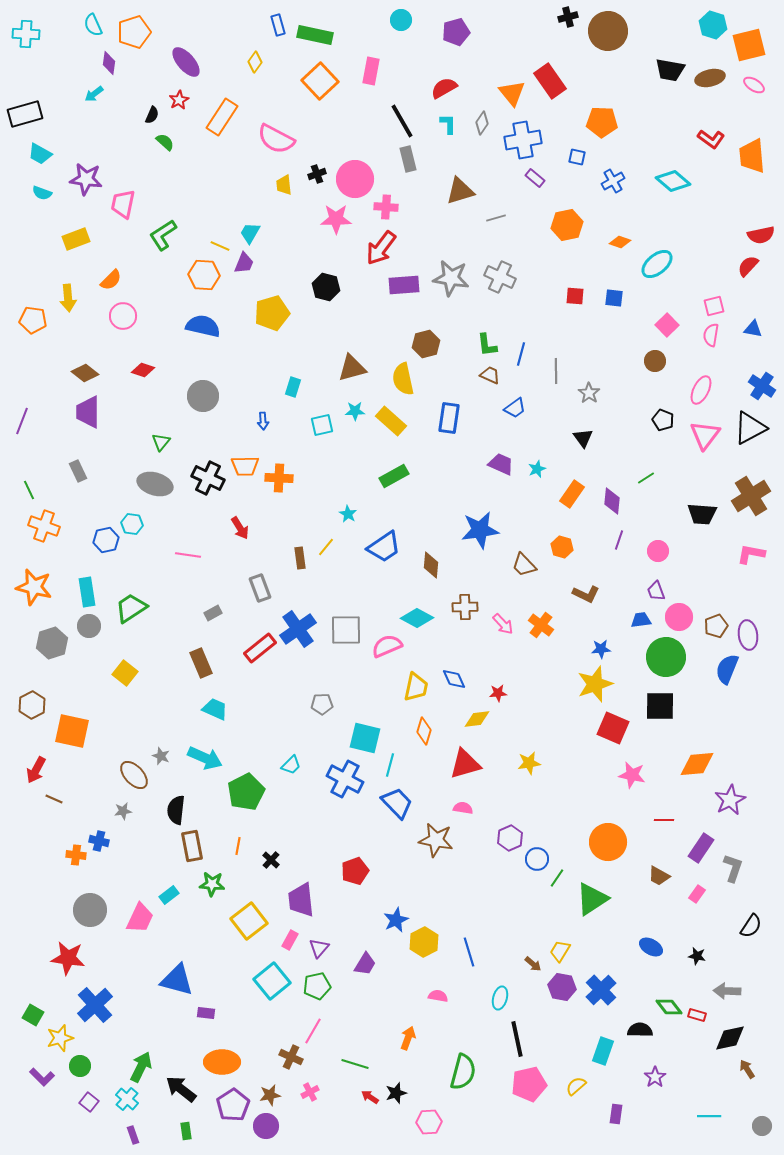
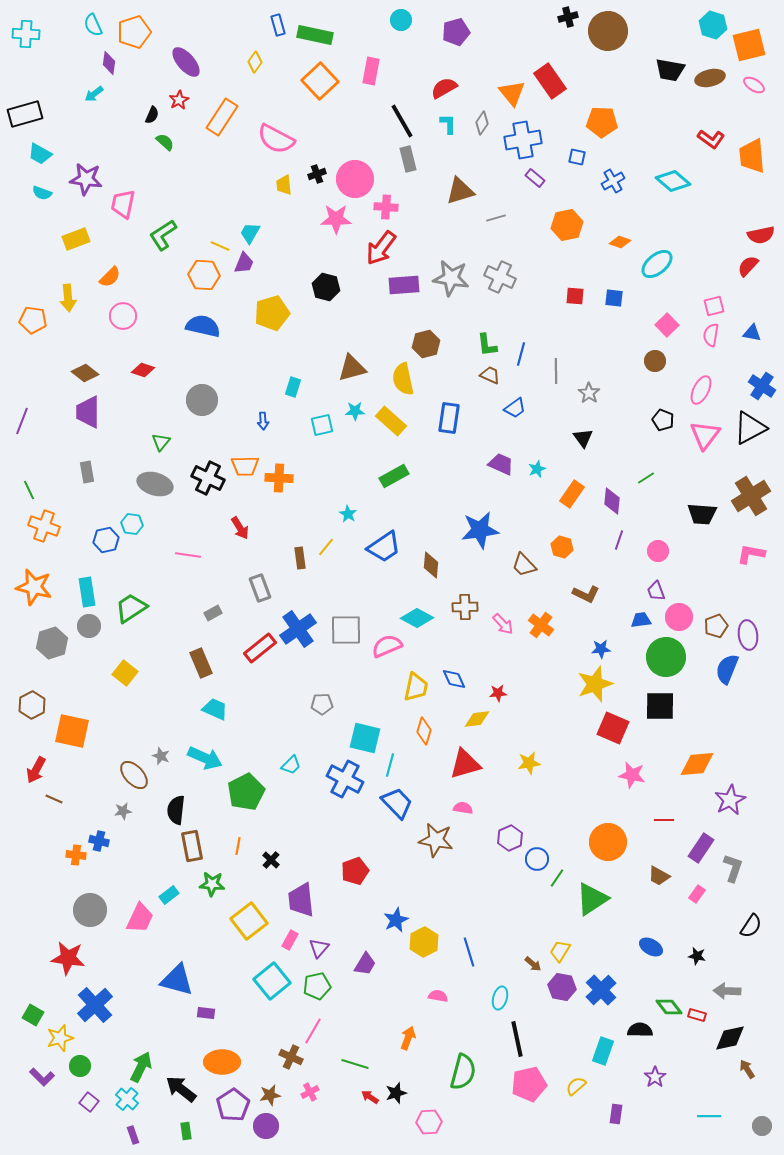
orange semicircle at (111, 280): moved 1 px left, 3 px up
blue triangle at (753, 329): moved 1 px left, 4 px down
gray circle at (203, 396): moved 1 px left, 4 px down
gray rectangle at (78, 471): moved 9 px right, 1 px down; rotated 15 degrees clockwise
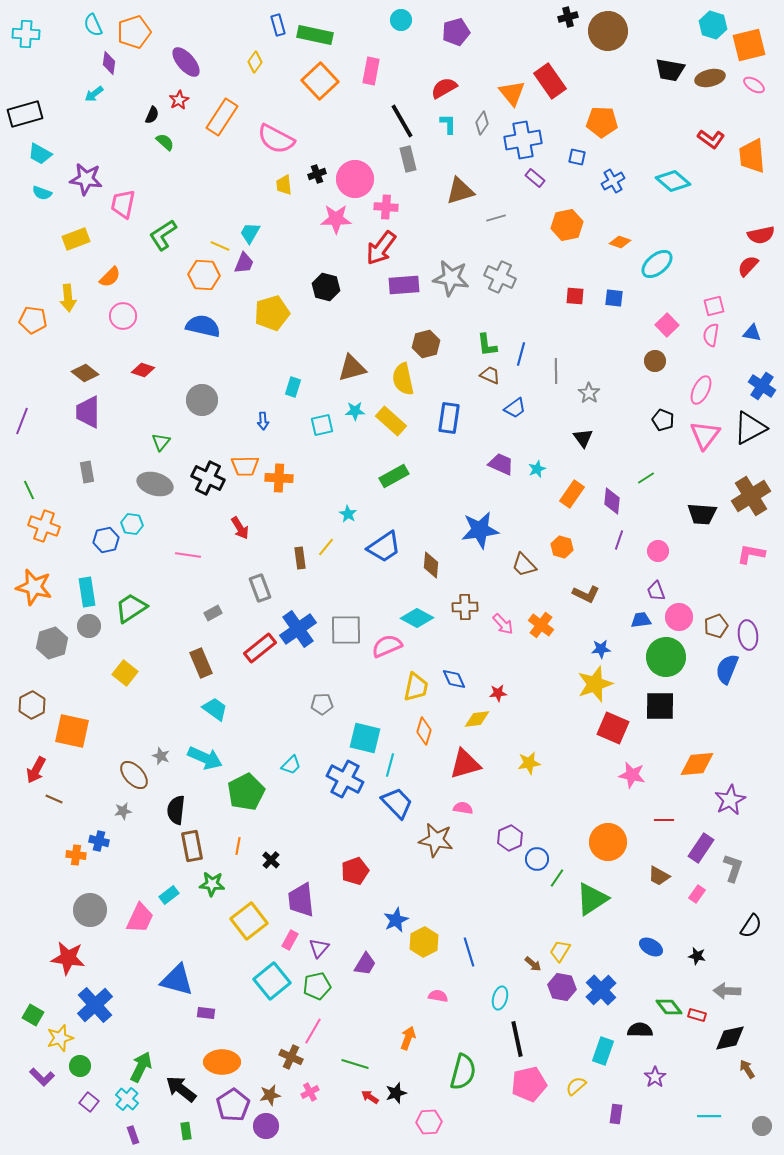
cyan trapezoid at (215, 709): rotated 12 degrees clockwise
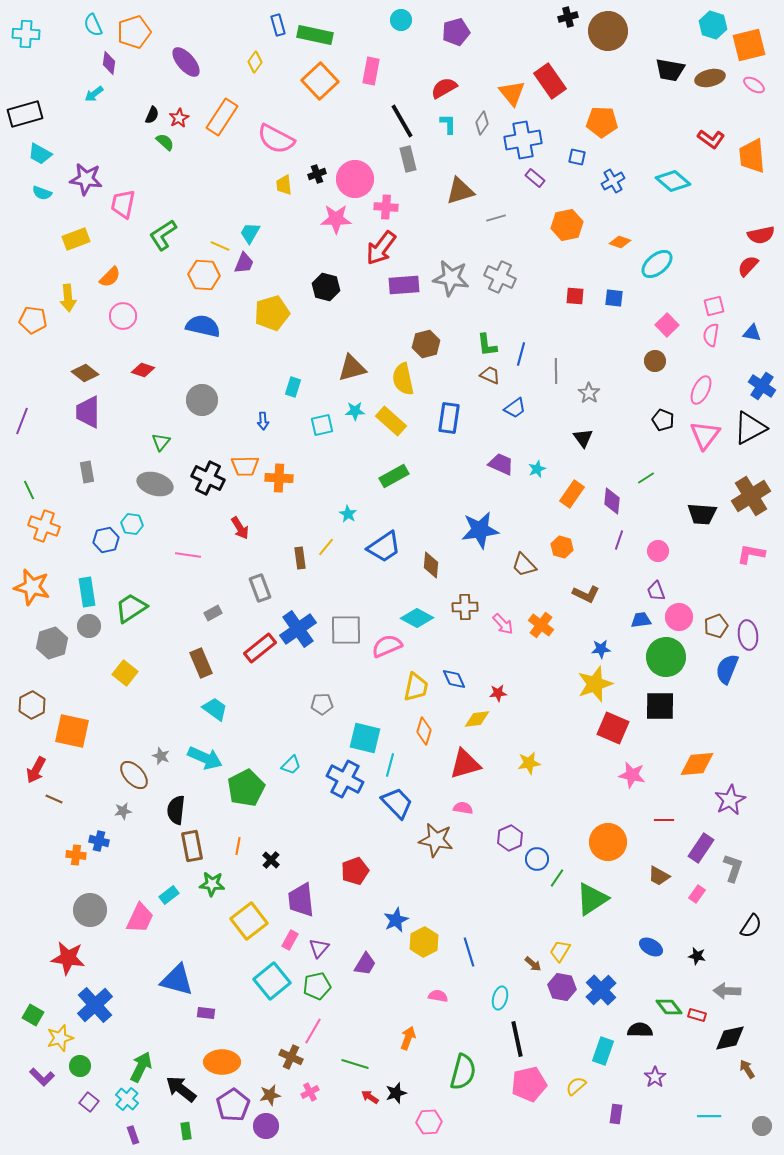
red star at (179, 100): moved 18 px down
orange star at (34, 587): moved 2 px left
green pentagon at (246, 792): moved 4 px up
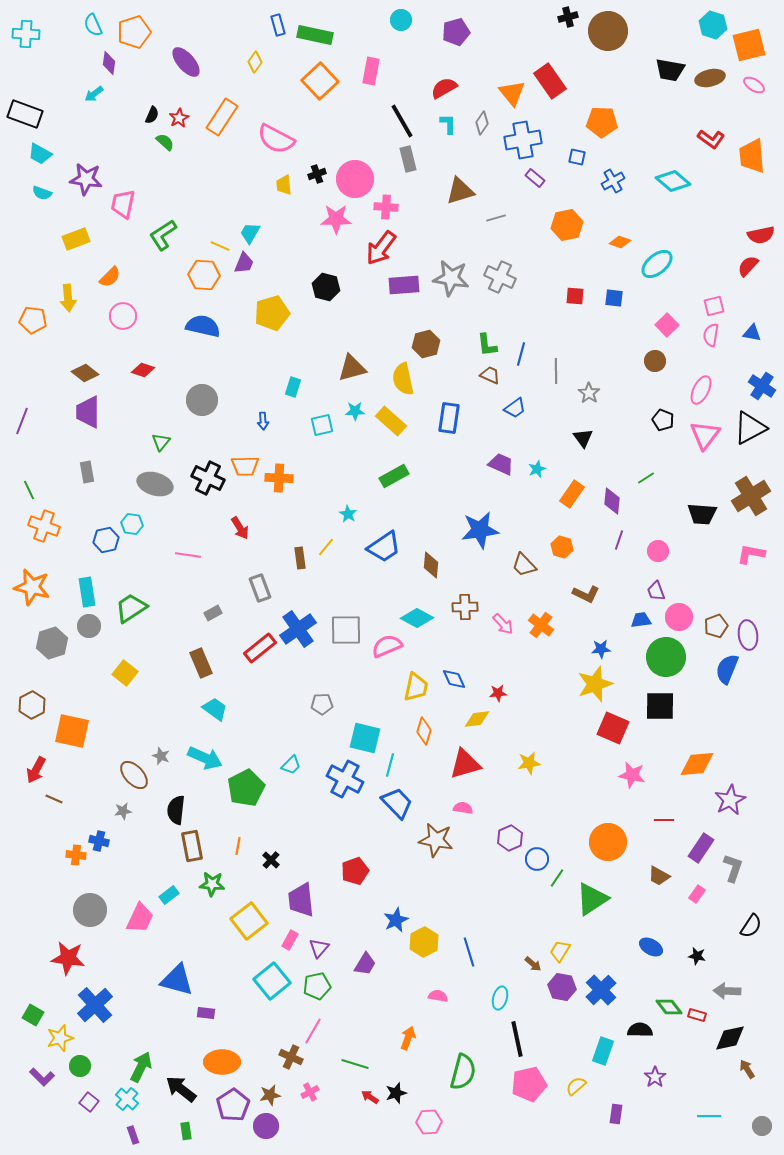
black rectangle at (25, 114): rotated 36 degrees clockwise
